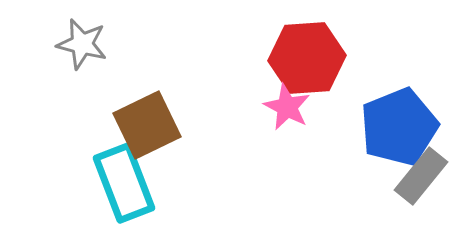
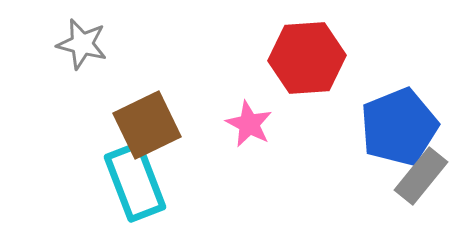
pink star: moved 38 px left, 17 px down
cyan rectangle: moved 11 px right, 1 px up
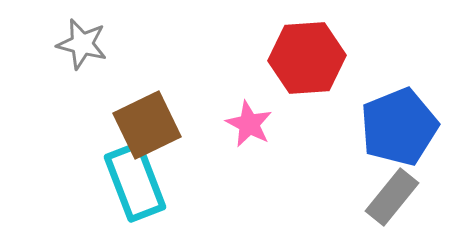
gray rectangle: moved 29 px left, 21 px down
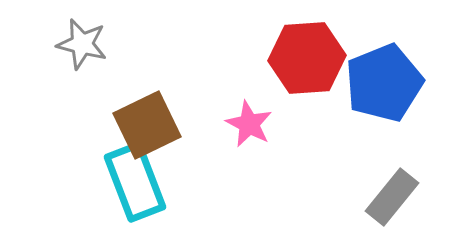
blue pentagon: moved 15 px left, 44 px up
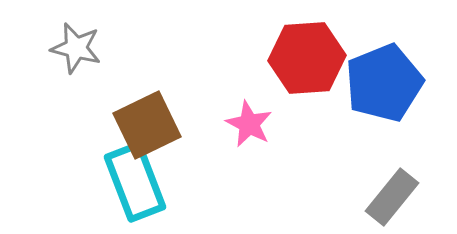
gray star: moved 6 px left, 4 px down
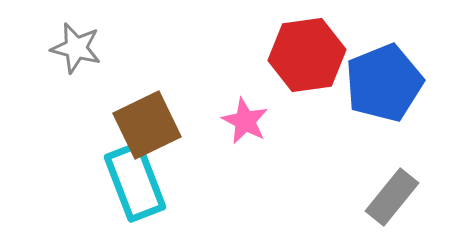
red hexagon: moved 3 px up; rotated 4 degrees counterclockwise
pink star: moved 4 px left, 3 px up
